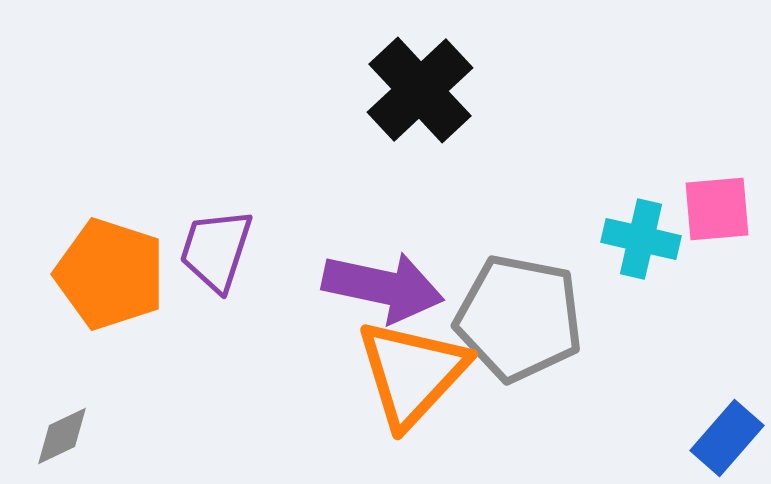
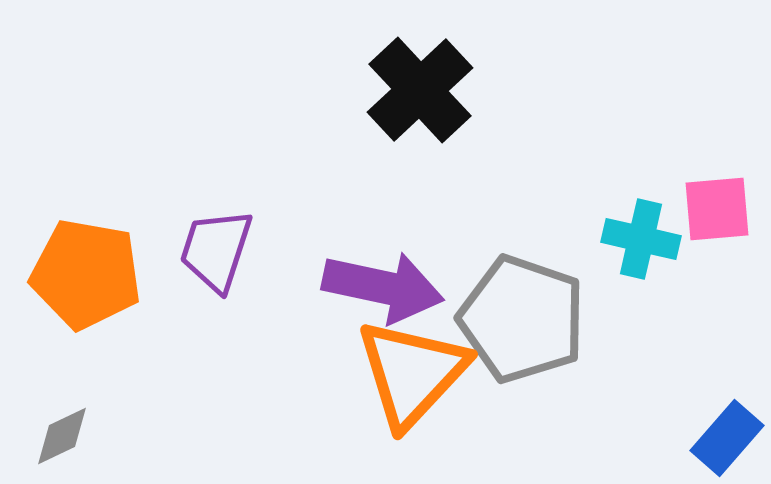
orange pentagon: moved 24 px left; rotated 8 degrees counterclockwise
gray pentagon: moved 3 px right, 1 px down; rotated 8 degrees clockwise
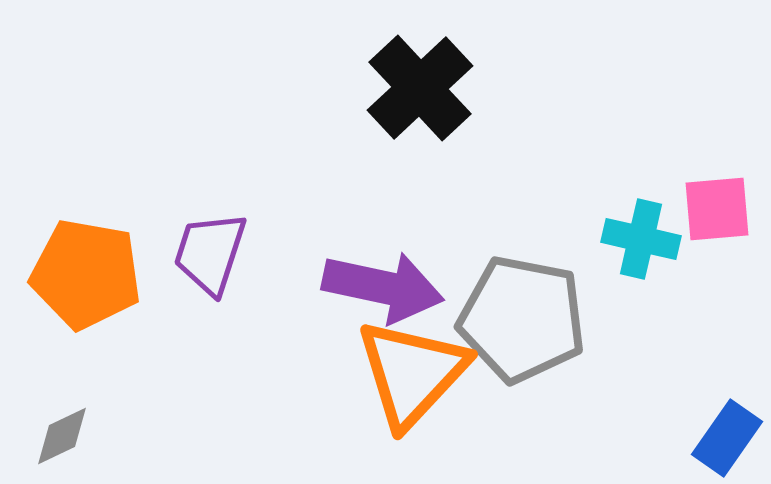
black cross: moved 2 px up
purple trapezoid: moved 6 px left, 3 px down
gray pentagon: rotated 8 degrees counterclockwise
blue rectangle: rotated 6 degrees counterclockwise
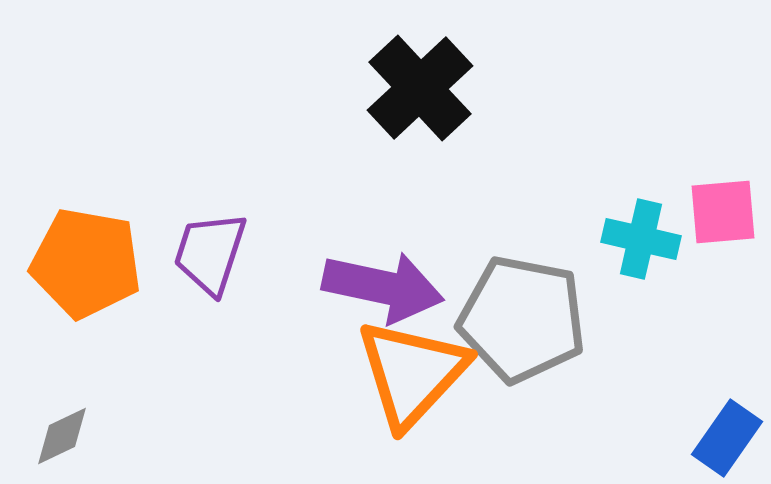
pink square: moved 6 px right, 3 px down
orange pentagon: moved 11 px up
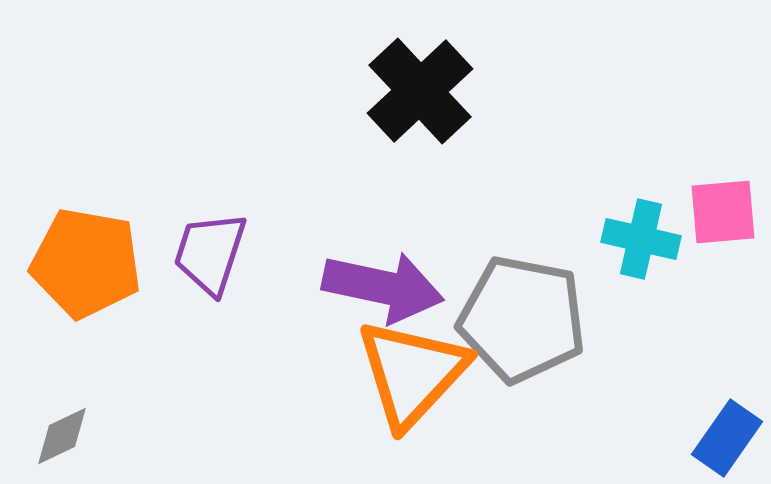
black cross: moved 3 px down
